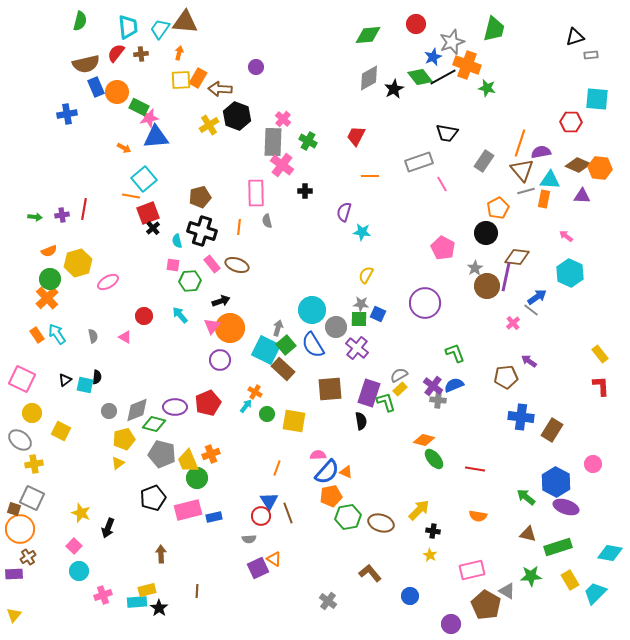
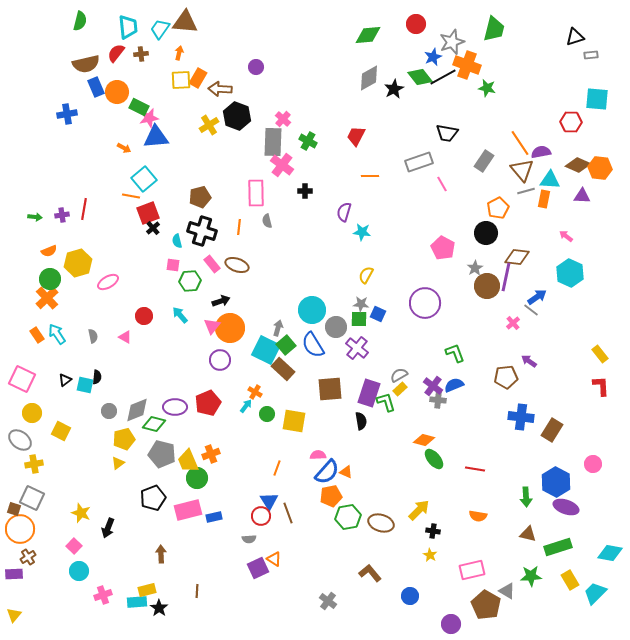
orange line at (520, 143): rotated 52 degrees counterclockwise
green arrow at (526, 497): rotated 132 degrees counterclockwise
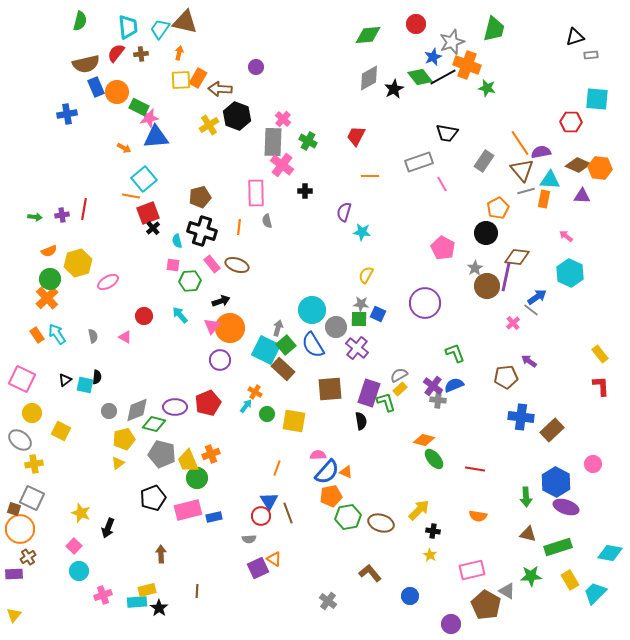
brown triangle at (185, 22): rotated 8 degrees clockwise
brown rectangle at (552, 430): rotated 15 degrees clockwise
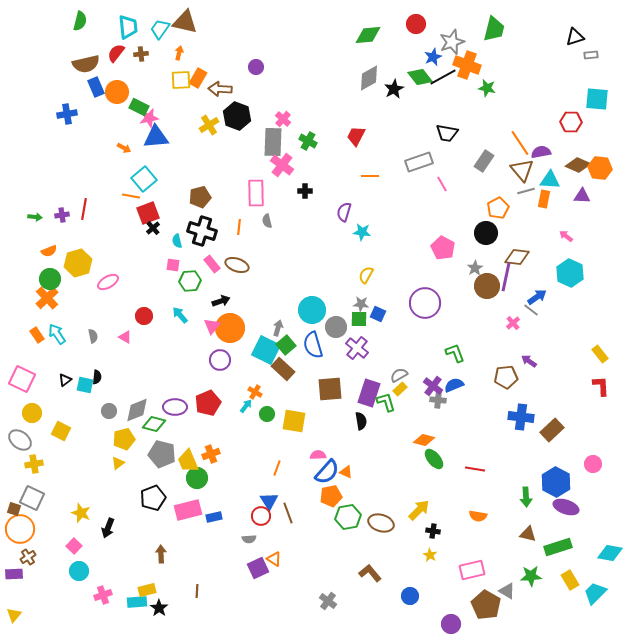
blue semicircle at (313, 345): rotated 16 degrees clockwise
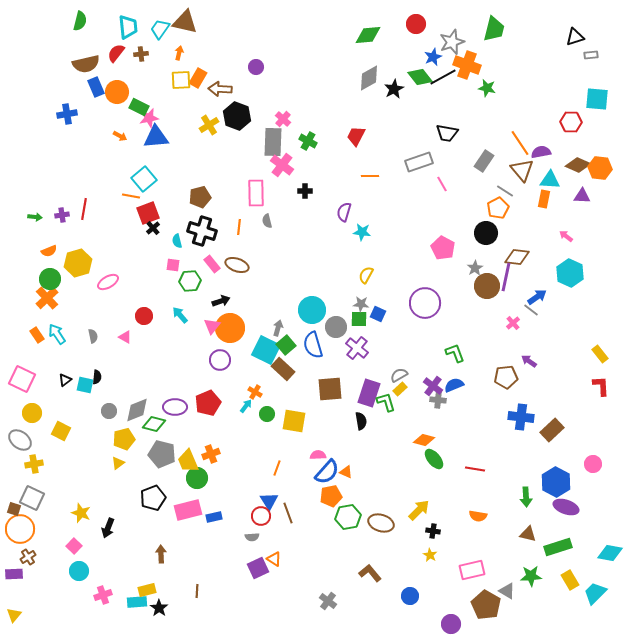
orange arrow at (124, 148): moved 4 px left, 12 px up
gray line at (526, 191): moved 21 px left; rotated 48 degrees clockwise
gray semicircle at (249, 539): moved 3 px right, 2 px up
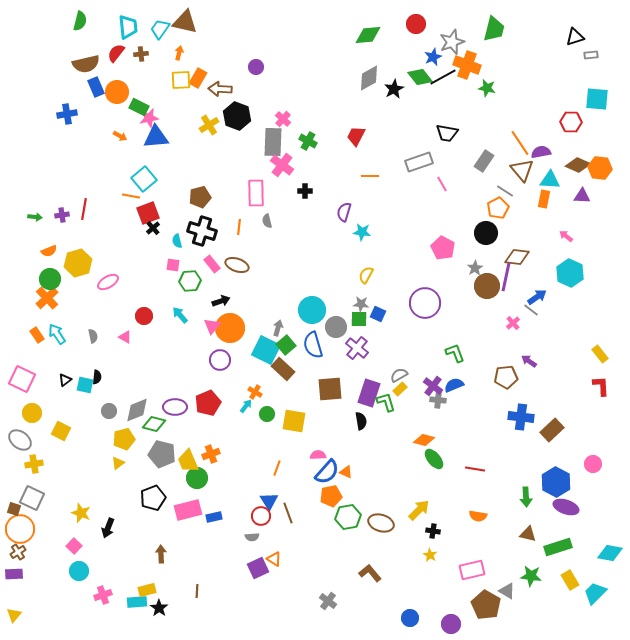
brown cross at (28, 557): moved 10 px left, 5 px up
green star at (531, 576): rotated 10 degrees clockwise
blue circle at (410, 596): moved 22 px down
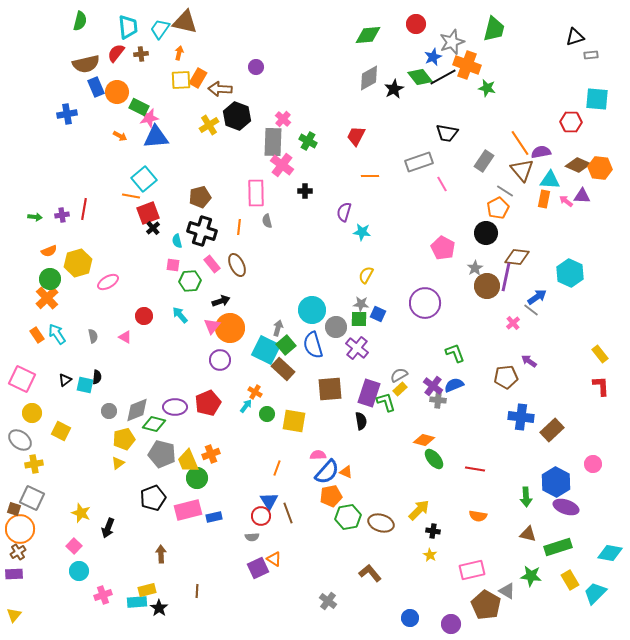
pink arrow at (566, 236): moved 35 px up
brown ellipse at (237, 265): rotated 45 degrees clockwise
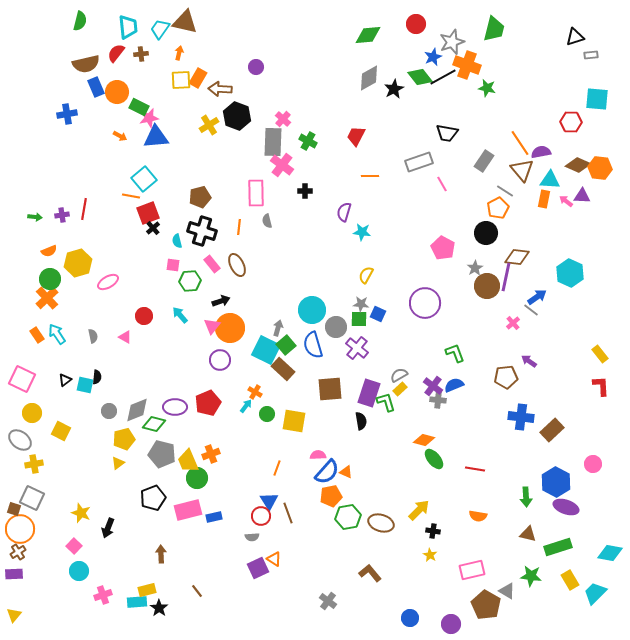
brown line at (197, 591): rotated 40 degrees counterclockwise
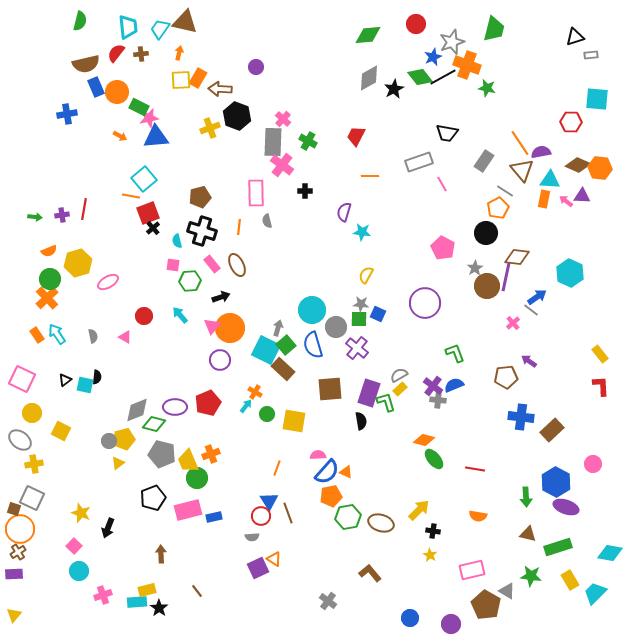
yellow cross at (209, 125): moved 1 px right, 3 px down; rotated 12 degrees clockwise
black arrow at (221, 301): moved 4 px up
gray circle at (109, 411): moved 30 px down
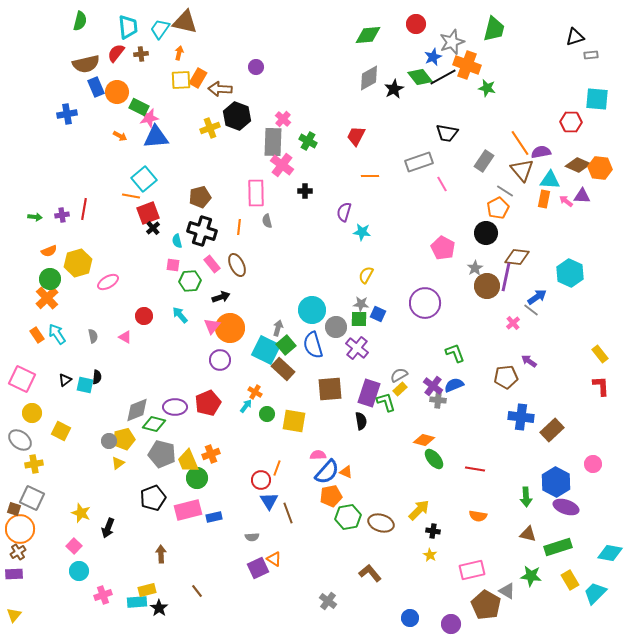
red circle at (261, 516): moved 36 px up
